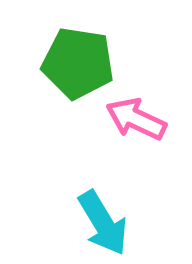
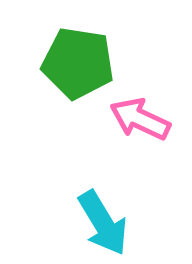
pink arrow: moved 4 px right
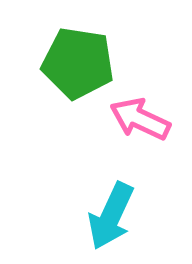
cyan arrow: moved 8 px right, 7 px up; rotated 56 degrees clockwise
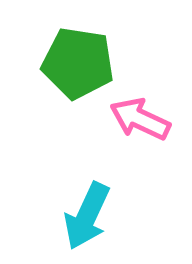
cyan arrow: moved 24 px left
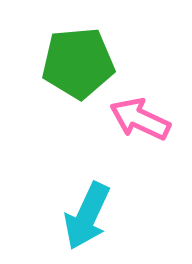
green pentagon: rotated 14 degrees counterclockwise
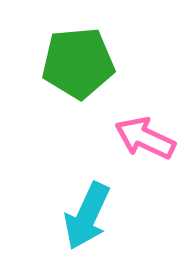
pink arrow: moved 5 px right, 19 px down
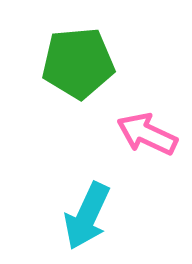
pink arrow: moved 2 px right, 4 px up
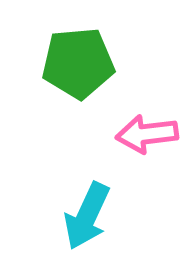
pink arrow: rotated 32 degrees counterclockwise
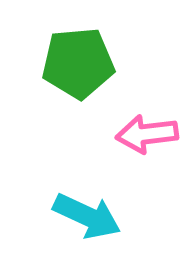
cyan arrow: rotated 90 degrees counterclockwise
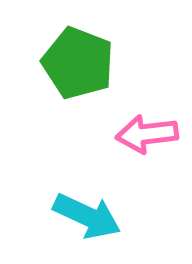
green pentagon: rotated 26 degrees clockwise
